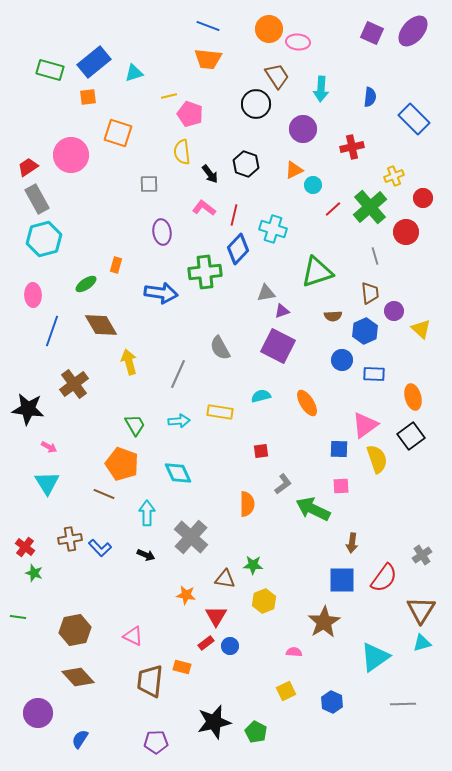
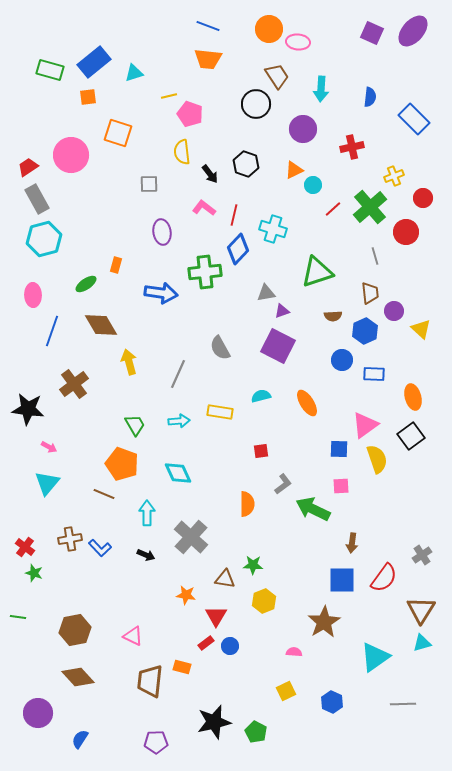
cyan triangle at (47, 483): rotated 12 degrees clockwise
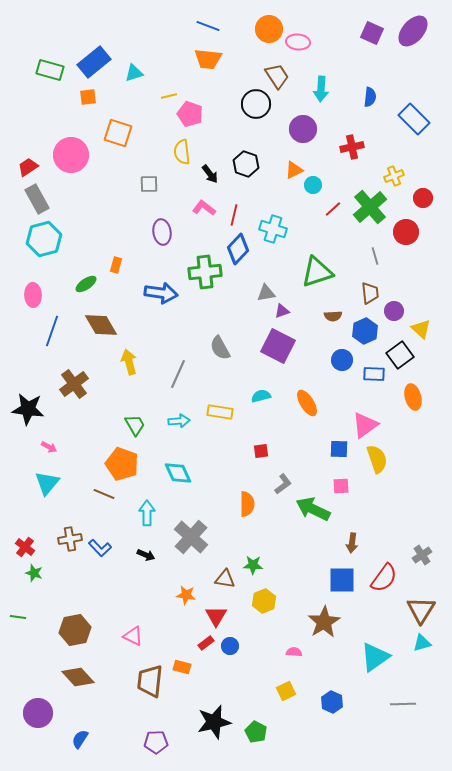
black square at (411, 436): moved 11 px left, 81 px up
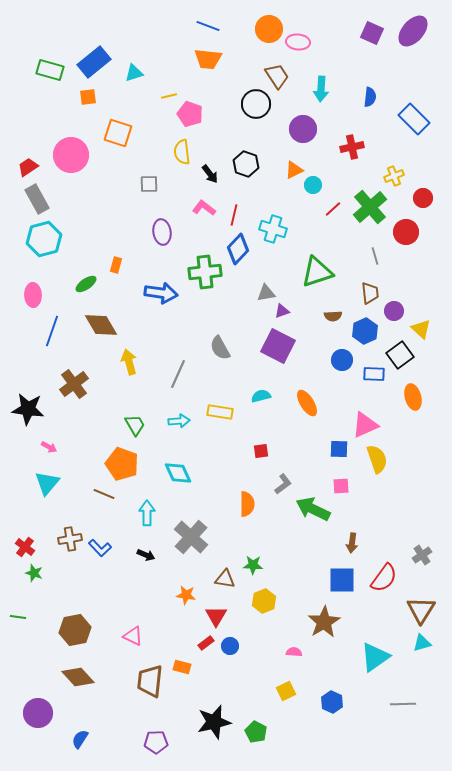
pink triangle at (365, 425): rotated 12 degrees clockwise
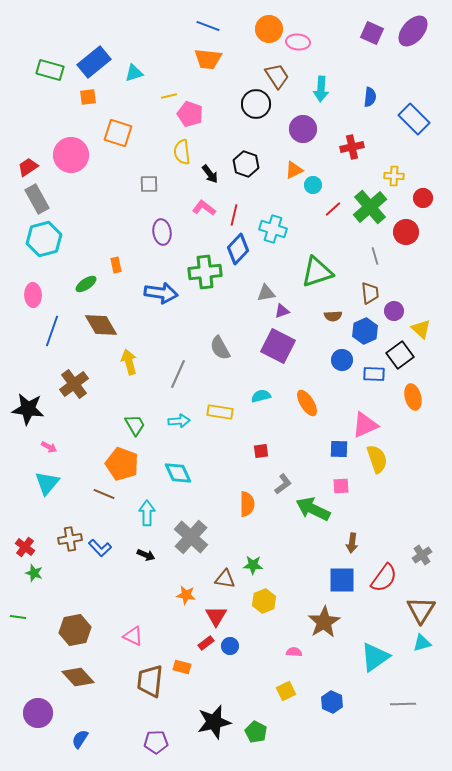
yellow cross at (394, 176): rotated 24 degrees clockwise
orange rectangle at (116, 265): rotated 28 degrees counterclockwise
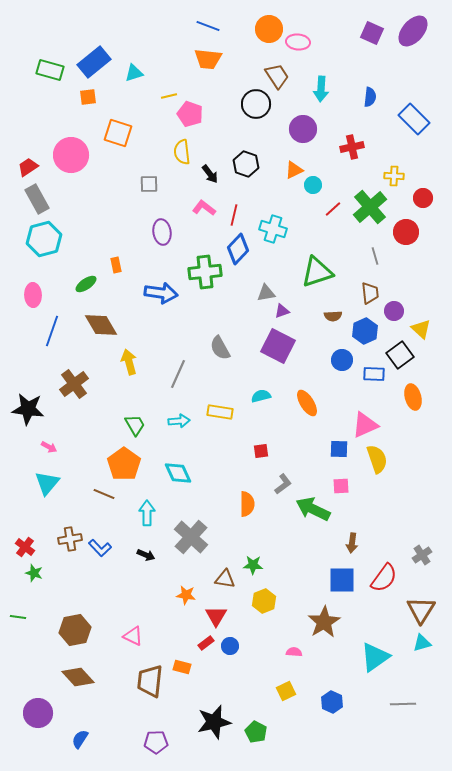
orange pentagon at (122, 464): moved 2 px right; rotated 16 degrees clockwise
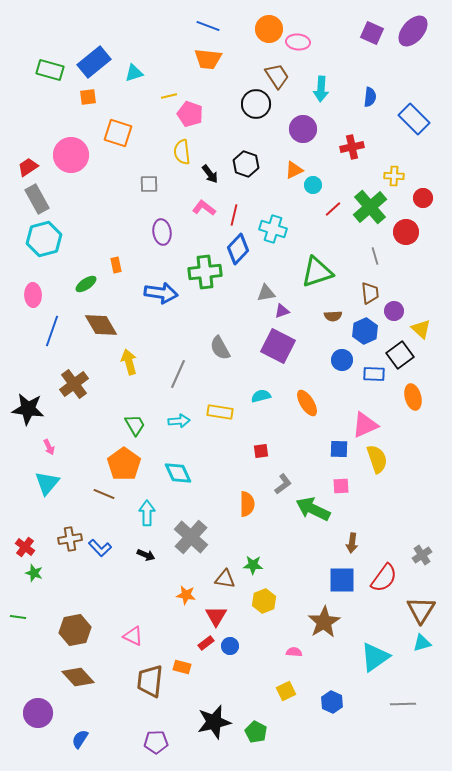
pink arrow at (49, 447): rotated 35 degrees clockwise
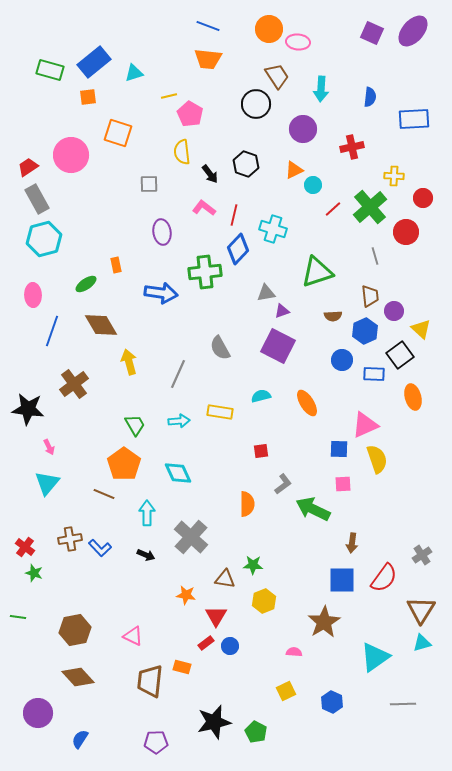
pink pentagon at (190, 114): rotated 10 degrees clockwise
blue rectangle at (414, 119): rotated 48 degrees counterclockwise
brown trapezoid at (370, 293): moved 3 px down
pink square at (341, 486): moved 2 px right, 2 px up
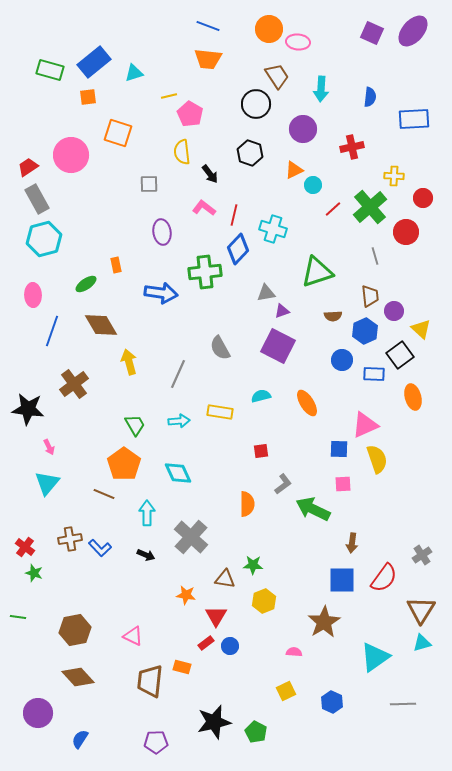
black hexagon at (246, 164): moved 4 px right, 11 px up
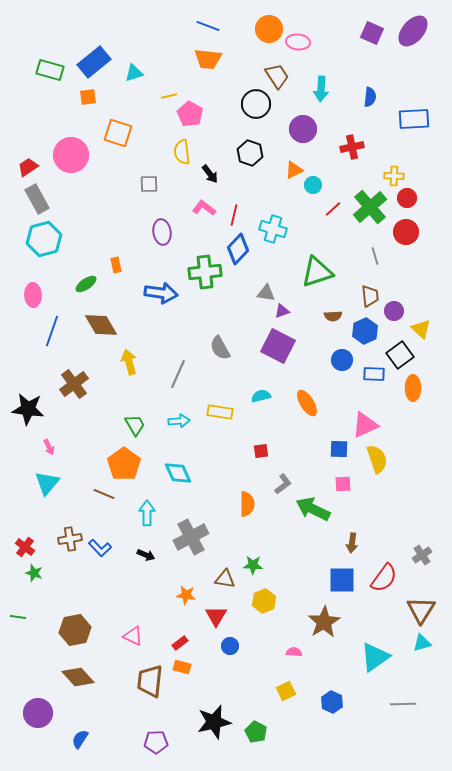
red circle at (423, 198): moved 16 px left
gray triangle at (266, 293): rotated 18 degrees clockwise
orange ellipse at (413, 397): moved 9 px up; rotated 15 degrees clockwise
gray cross at (191, 537): rotated 20 degrees clockwise
red rectangle at (206, 643): moved 26 px left
